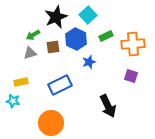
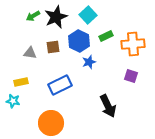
green arrow: moved 19 px up
blue hexagon: moved 3 px right, 2 px down
gray triangle: rotated 24 degrees clockwise
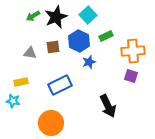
orange cross: moved 7 px down
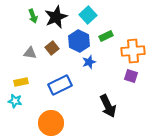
green arrow: rotated 80 degrees counterclockwise
brown square: moved 1 px left, 1 px down; rotated 32 degrees counterclockwise
cyan star: moved 2 px right
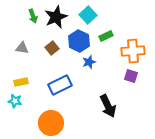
gray triangle: moved 8 px left, 5 px up
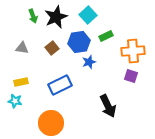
blue hexagon: moved 1 px down; rotated 25 degrees clockwise
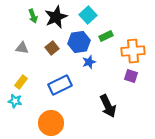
yellow rectangle: rotated 40 degrees counterclockwise
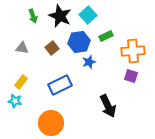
black star: moved 4 px right, 1 px up; rotated 25 degrees counterclockwise
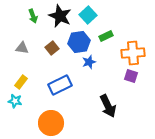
orange cross: moved 2 px down
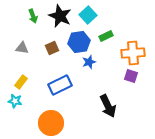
brown square: rotated 16 degrees clockwise
